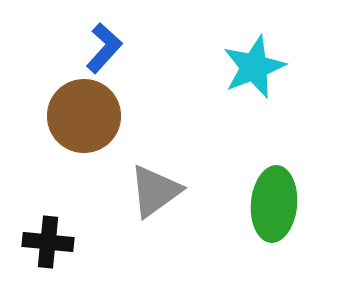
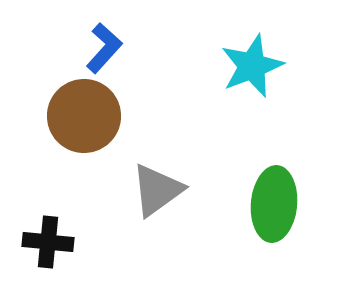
cyan star: moved 2 px left, 1 px up
gray triangle: moved 2 px right, 1 px up
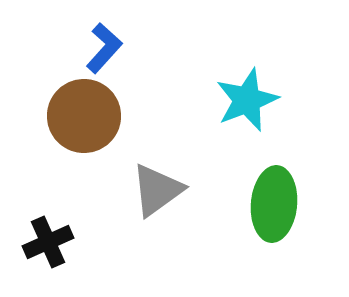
cyan star: moved 5 px left, 34 px down
black cross: rotated 30 degrees counterclockwise
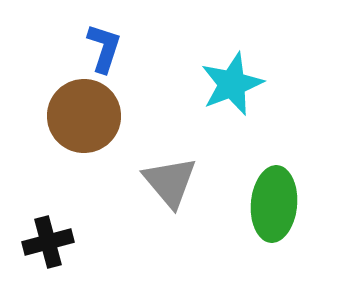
blue L-shape: rotated 24 degrees counterclockwise
cyan star: moved 15 px left, 16 px up
gray triangle: moved 13 px right, 8 px up; rotated 34 degrees counterclockwise
black cross: rotated 9 degrees clockwise
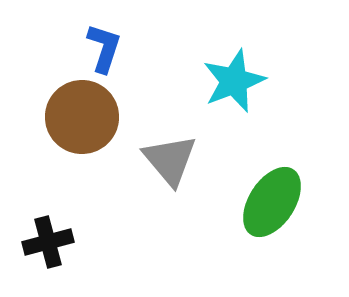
cyan star: moved 2 px right, 3 px up
brown circle: moved 2 px left, 1 px down
gray triangle: moved 22 px up
green ellipse: moved 2 px left, 2 px up; rotated 28 degrees clockwise
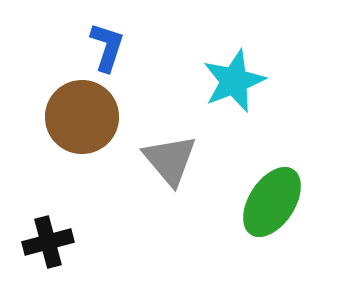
blue L-shape: moved 3 px right, 1 px up
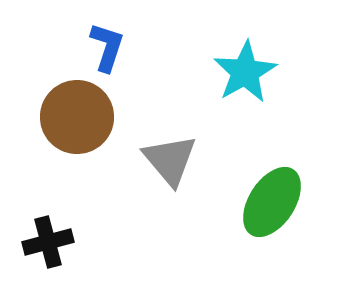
cyan star: moved 11 px right, 9 px up; rotated 8 degrees counterclockwise
brown circle: moved 5 px left
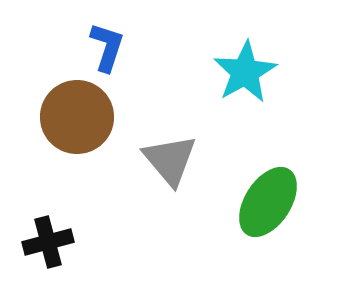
green ellipse: moved 4 px left
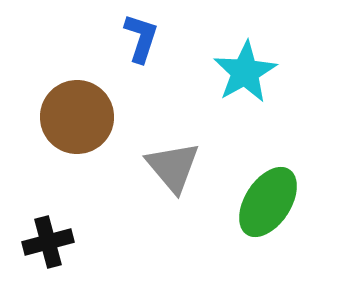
blue L-shape: moved 34 px right, 9 px up
gray triangle: moved 3 px right, 7 px down
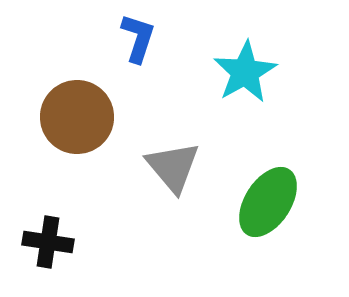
blue L-shape: moved 3 px left
black cross: rotated 24 degrees clockwise
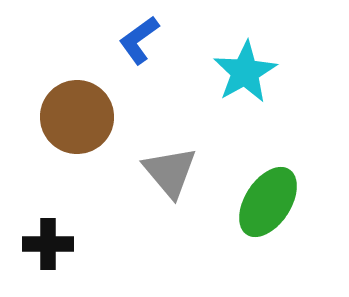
blue L-shape: moved 1 px right, 2 px down; rotated 144 degrees counterclockwise
gray triangle: moved 3 px left, 5 px down
black cross: moved 2 px down; rotated 9 degrees counterclockwise
